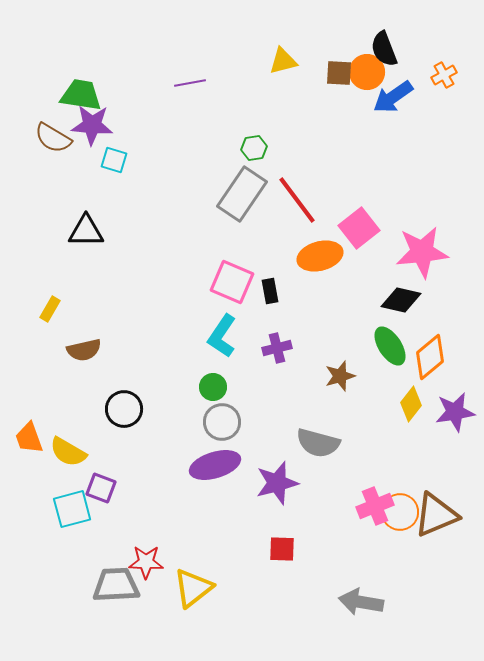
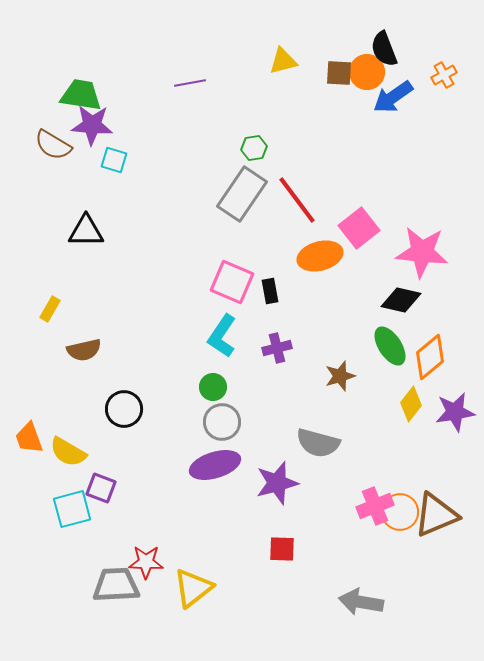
brown semicircle at (53, 138): moved 7 px down
pink star at (422, 252): rotated 12 degrees clockwise
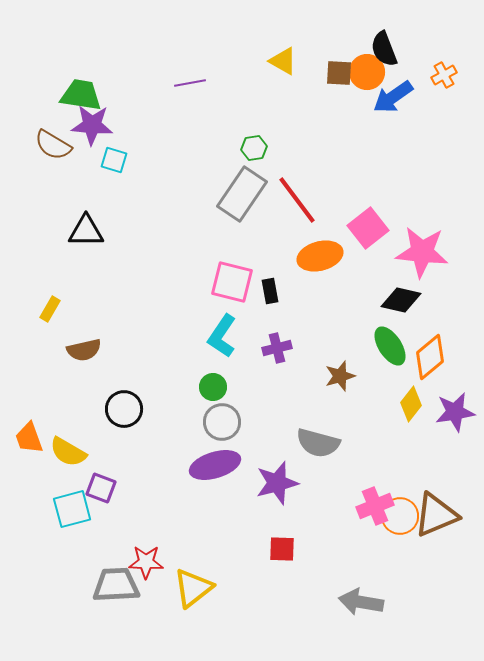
yellow triangle at (283, 61): rotated 44 degrees clockwise
pink square at (359, 228): moved 9 px right
pink square at (232, 282): rotated 9 degrees counterclockwise
orange circle at (400, 512): moved 4 px down
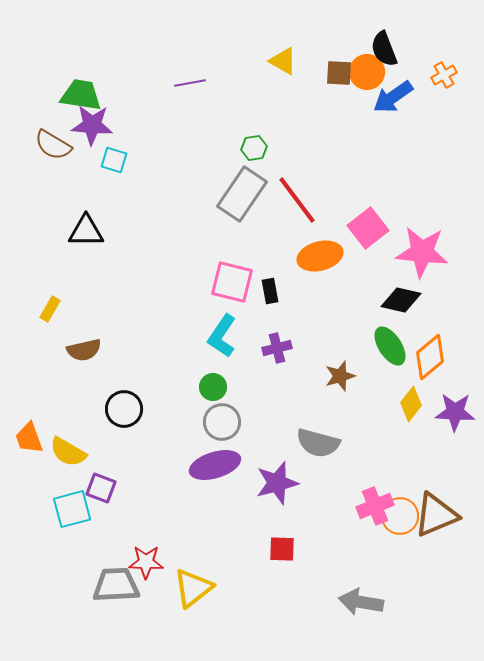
purple star at (455, 412): rotated 12 degrees clockwise
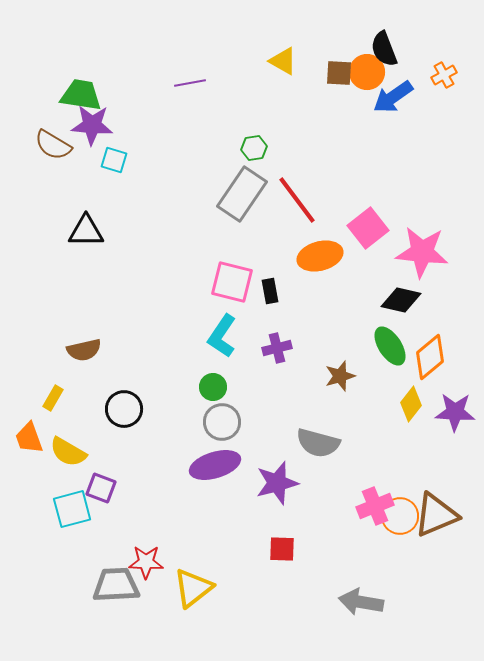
yellow rectangle at (50, 309): moved 3 px right, 89 px down
